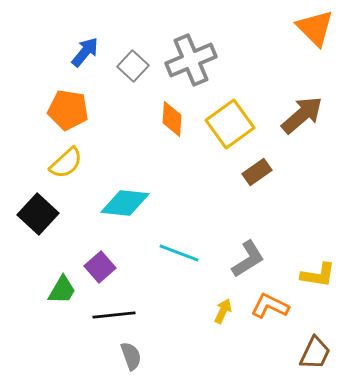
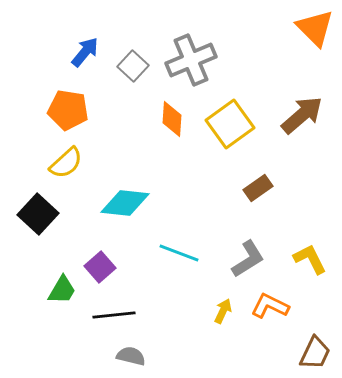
brown rectangle: moved 1 px right, 16 px down
yellow L-shape: moved 8 px left, 16 px up; rotated 126 degrees counterclockwise
gray semicircle: rotated 56 degrees counterclockwise
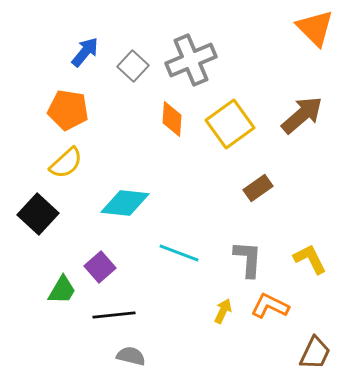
gray L-shape: rotated 54 degrees counterclockwise
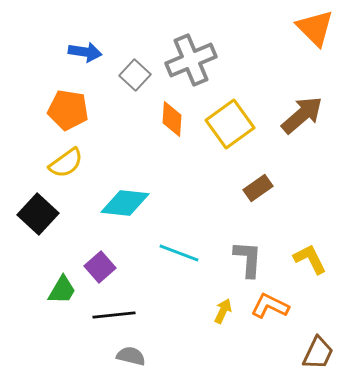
blue arrow: rotated 60 degrees clockwise
gray square: moved 2 px right, 9 px down
yellow semicircle: rotated 6 degrees clockwise
brown trapezoid: moved 3 px right
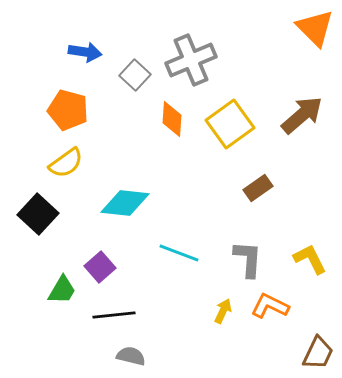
orange pentagon: rotated 6 degrees clockwise
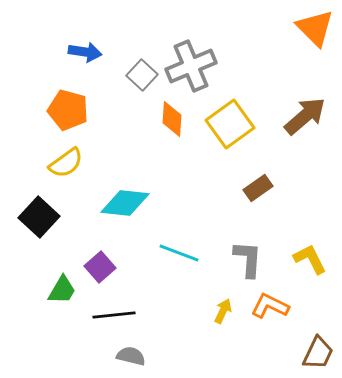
gray cross: moved 6 px down
gray square: moved 7 px right
brown arrow: moved 3 px right, 1 px down
black square: moved 1 px right, 3 px down
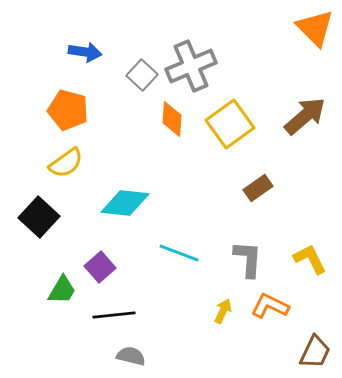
brown trapezoid: moved 3 px left, 1 px up
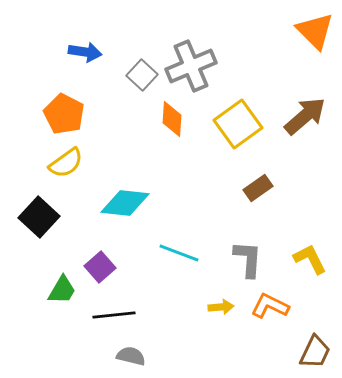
orange triangle: moved 3 px down
orange pentagon: moved 4 px left, 4 px down; rotated 12 degrees clockwise
yellow square: moved 8 px right
yellow arrow: moved 2 px left, 4 px up; rotated 60 degrees clockwise
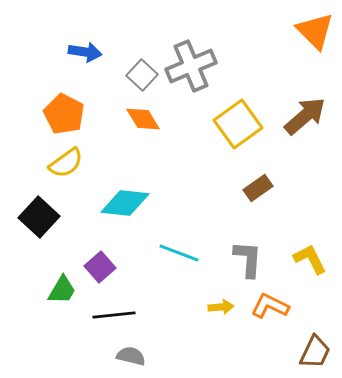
orange diamond: moved 29 px left; rotated 36 degrees counterclockwise
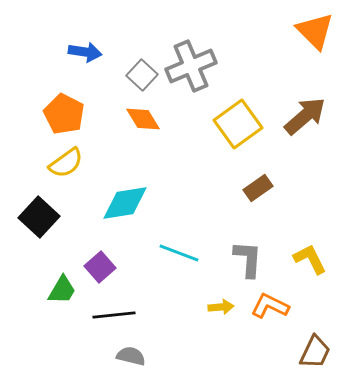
cyan diamond: rotated 15 degrees counterclockwise
